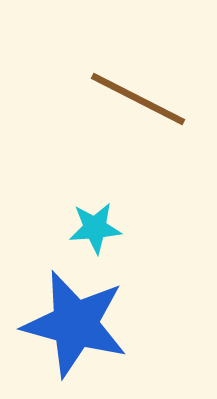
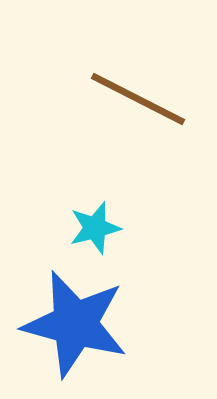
cyan star: rotated 10 degrees counterclockwise
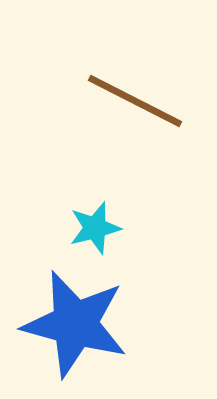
brown line: moved 3 px left, 2 px down
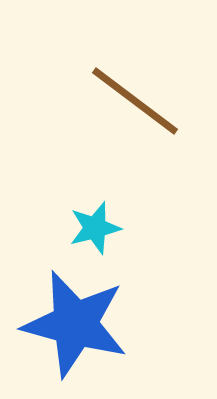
brown line: rotated 10 degrees clockwise
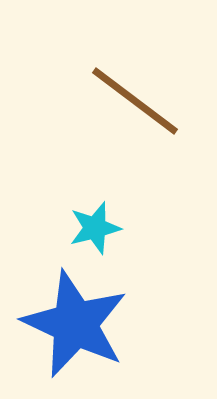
blue star: rotated 10 degrees clockwise
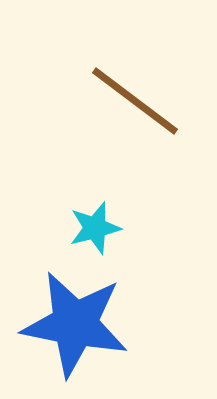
blue star: rotated 14 degrees counterclockwise
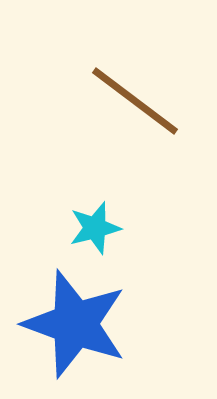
blue star: rotated 9 degrees clockwise
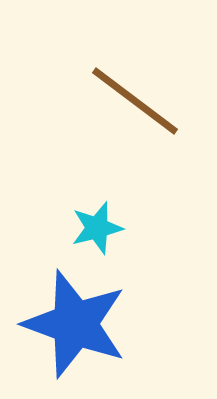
cyan star: moved 2 px right
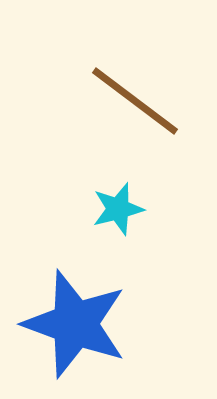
cyan star: moved 21 px right, 19 px up
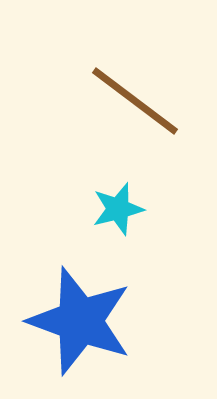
blue star: moved 5 px right, 3 px up
